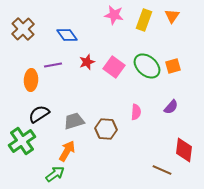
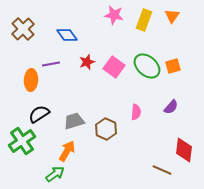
purple line: moved 2 px left, 1 px up
brown hexagon: rotated 20 degrees clockwise
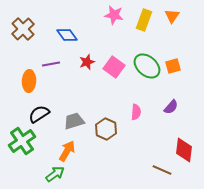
orange ellipse: moved 2 px left, 1 px down
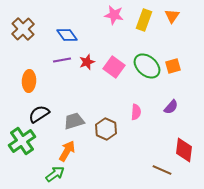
purple line: moved 11 px right, 4 px up
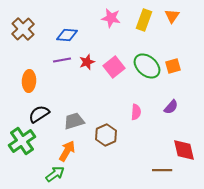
pink star: moved 3 px left, 3 px down
blue diamond: rotated 50 degrees counterclockwise
pink square: rotated 15 degrees clockwise
brown hexagon: moved 6 px down; rotated 10 degrees clockwise
red diamond: rotated 20 degrees counterclockwise
brown line: rotated 24 degrees counterclockwise
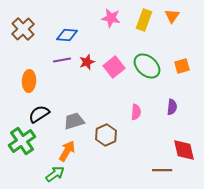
orange square: moved 9 px right
purple semicircle: moved 1 px right; rotated 35 degrees counterclockwise
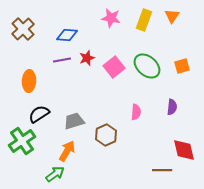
red star: moved 4 px up
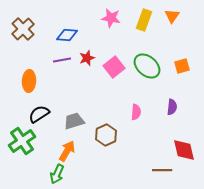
green arrow: moved 2 px right; rotated 150 degrees clockwise
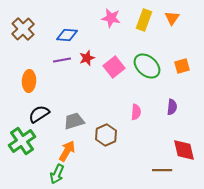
orange triangle: moved 2 px down
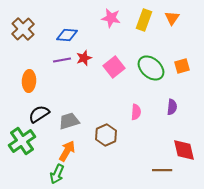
red star: moved 3 px left
green ellipse: moved 4 px right, 2 px down
gray trapezoid: moved 5 px left
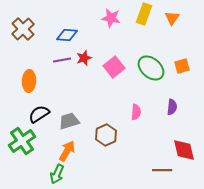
yellow rectangle: moved 6 px up
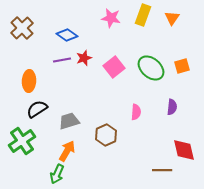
yellow rectangle: moved 1 px left, 1 px down
brown cross: moved 1 px left, 1 px up
blue diamond: rotated 30 degrees clockwise
black semicircle: moved 2 px left, 5 px up
